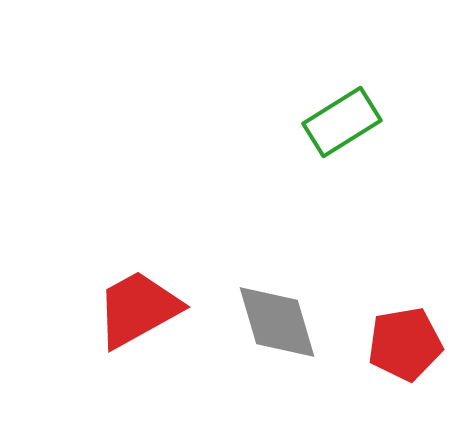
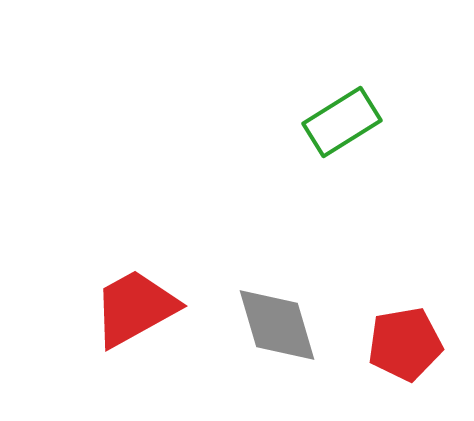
red trapezoid: moved 3 px left, 1 px up
gray diamond: moved 3 px down
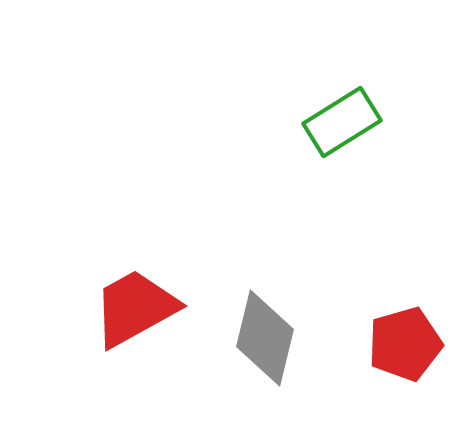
gray diamond: moved 12 px left, 13 px down; rotated 30 degrees clockwise
red pentagon: rotated 6 degrees counterclockwise
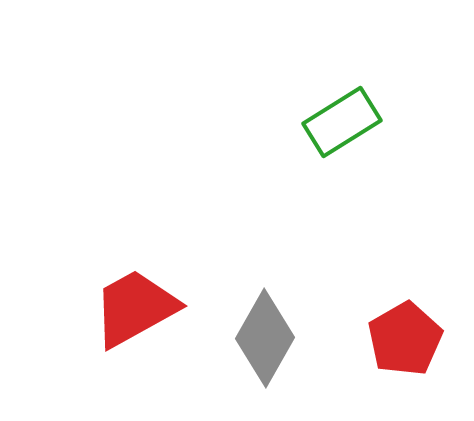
gray diamond: rotated 16 degrees clockwise
red pentagon: moved 5 px up; rotated 14 degrees counterclockwise
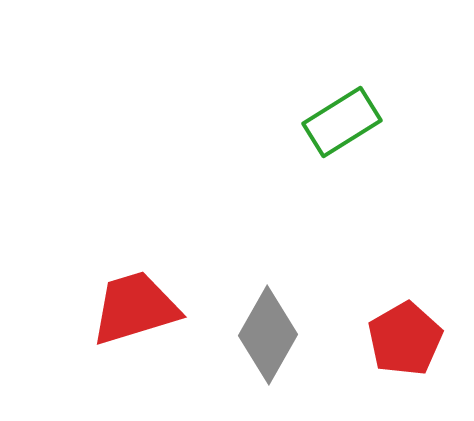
red trapezoid: rotated 12 degrees clockwise
gray diamond: moved 3 px right, 3 px up
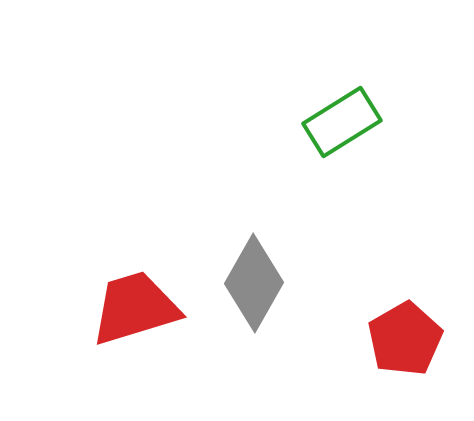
gray diamond: moved 14 px left, 52 px up
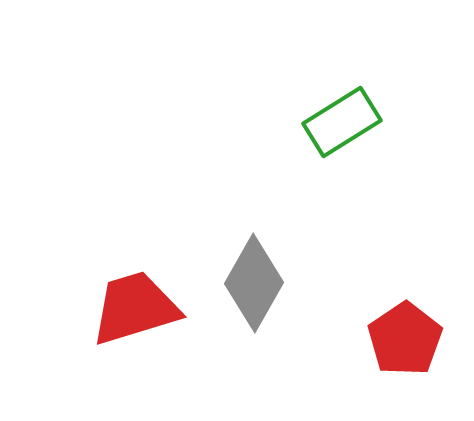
red pentagon: rotated 4 degrees counterclockwise
